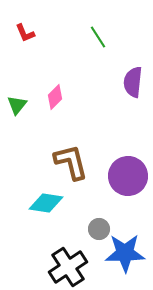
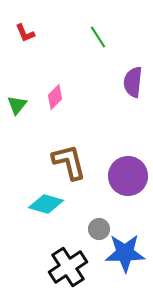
brown L-shape: moved 2 px left
cyan diamond: moved 1 px down; rotated 8 degrees clockwise
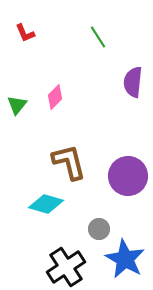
blue star: moved 6 px down; rotated 30 degrees clockwise
black cross: moved 2 px left
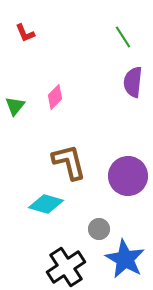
green line: moved 25 px right
green triangle: moved 2 px left, 1 px down
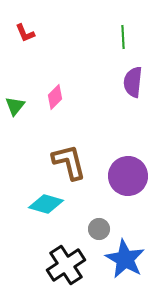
green line: rotated 30 degrees clockwise
black cross: moved 2 px up
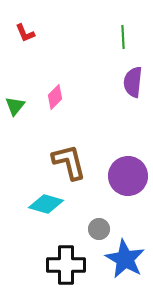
black cross: rotated 33 degrees clockwise
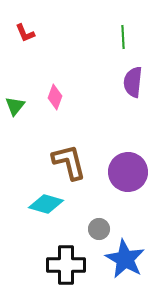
pink diamond: rotated 25 degrees counterclockwise
purple circle: moved 4 px up
